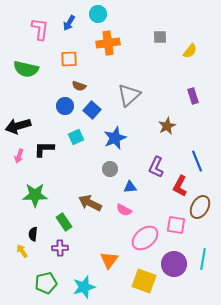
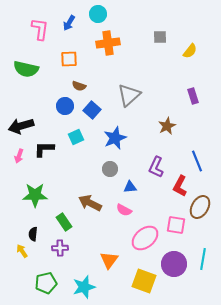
black arrow: moved 3 px right
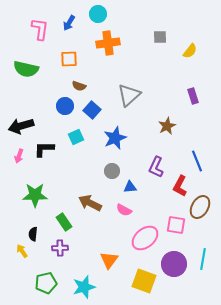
gray circle: moved 2 px right, 2 px down
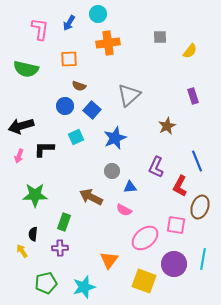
brown arrow: moved 1 px right, 6 px up
brown ellipse: rotated 10 degrees counterclockwise
green rectangle: rotated 54 degrees clockwise
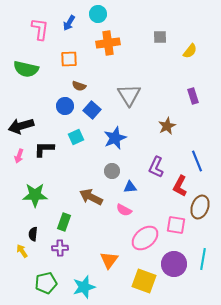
gray triangle: rotated 20 degrees counterclockwise
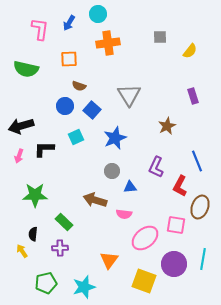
brown arrow: moved 4 px right, 3 px down; rotated 10 degrees counterclockwise
pink semicircle: moved 4 px down; rotated 21 degrees counterclockwise
green rectangle: rotated 66 degrees counterclockwise
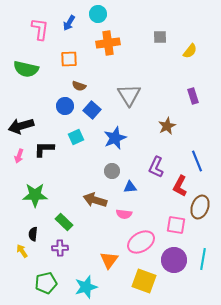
pink ellipse: moved 4 px left, 4 px down; rotated 8 degrees clockwise
purple circle: moved 4 px up
cyan star: moved 2 px right
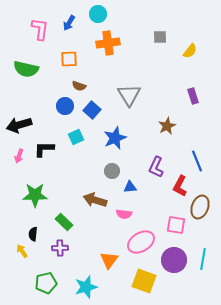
black arrow: moved 2 px left, 1 px up
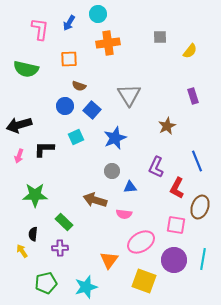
red L-shape: moved 3 px left, 2 px down
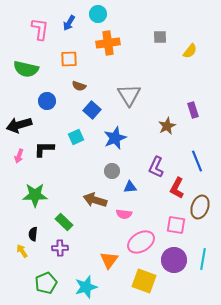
purple rectangle: moved 14 px down
blue circle: moved 18 px left, 5 px up
green pentagon: rotated 10 degrees counterclockwise
